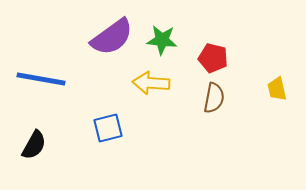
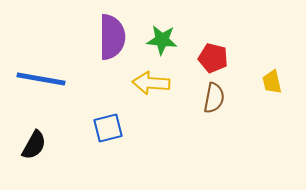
purple semicircle: rotated 54 degrees counterclockwise
yellow trapezoid: moved 5 px left, 7 px up
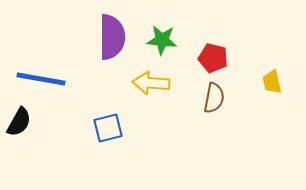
black semicircle: moved 15 px left, 23 px up
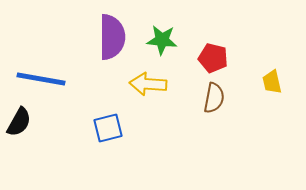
yellow arrow: moved 3 px left, 1 px down
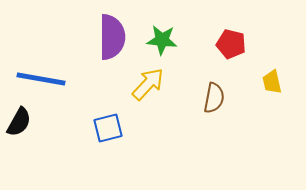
red pentagon: moved 18 px right, 14 px up
yellow arrow: rotated 129 degrees clockwise
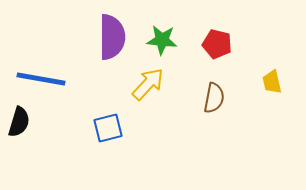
red pentagon: moved 14 px left
black semicircle: rotated 12 degrees counterclockwise
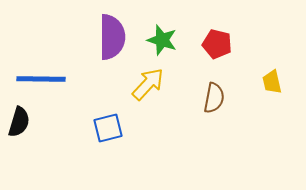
green star: rotated 12 degrees clockwise
blue line: rotated 9 degrees counterclockwise
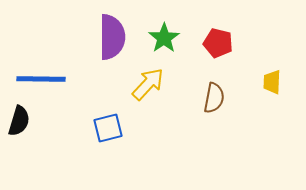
green star: moved 2 px right, 2 px up; rotated 20 degrees clockwise
red pentagon: moved 1 px right, 1 px up
yellow trapezoid: rotated 15 degrees clockwise
black semicircle: moved 1 px up
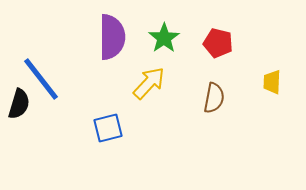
blue line: rotated 51 degrees clockwise
yellow arrow: moved 1 px right, 1 px up
black semicircle: moved 17 px up
